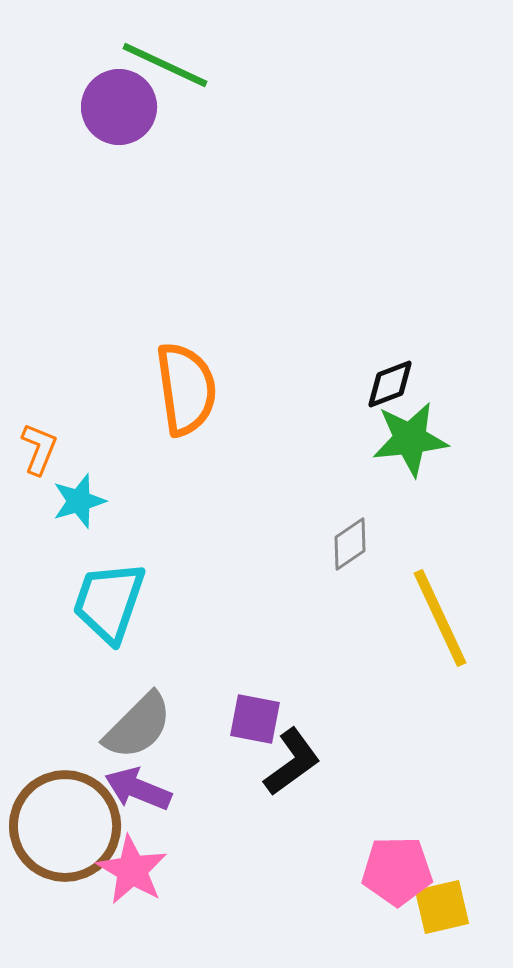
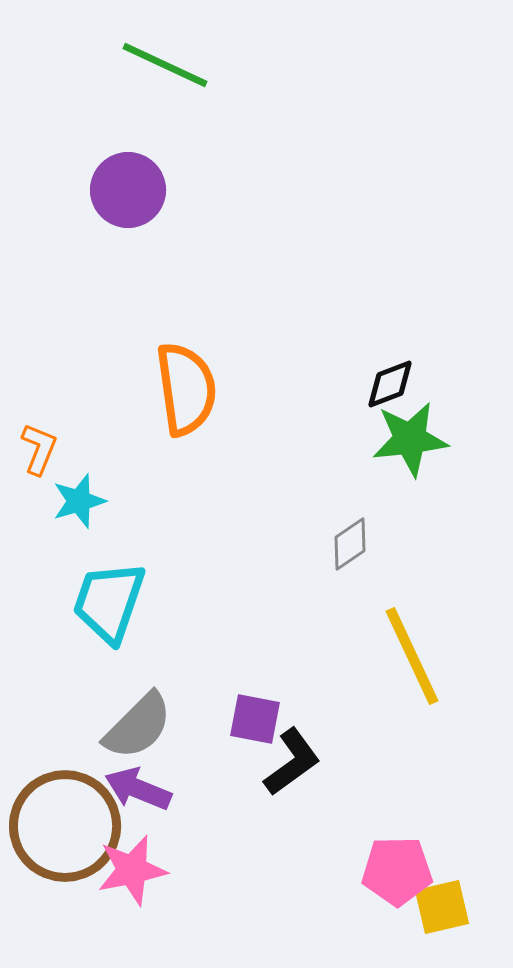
purple circle: moved 9 px right, 83 px down
yellow line: moved 28 px left, 38 px down
pink star: rotated 30 degrees clockwise
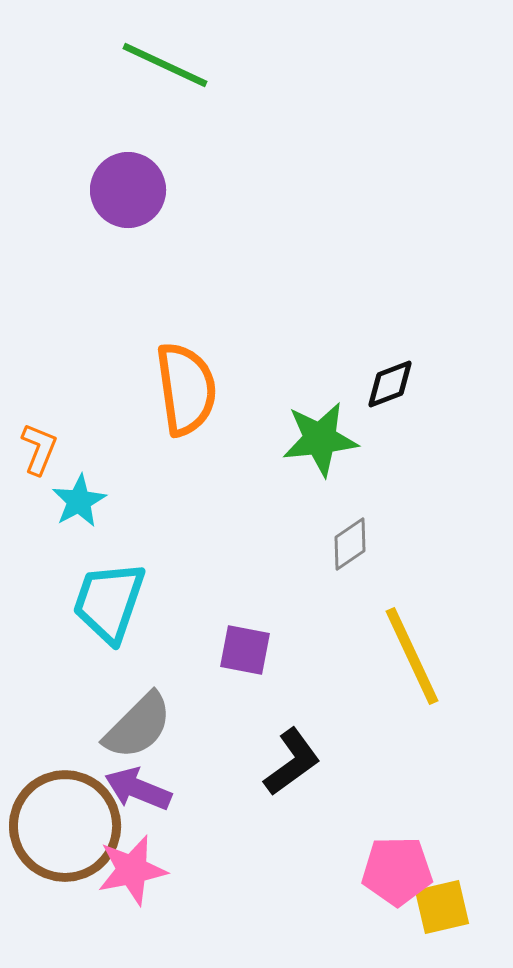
green star: moved 90 px left
cyan star: rotated 12 degrees counterclockwise
purple square: moved 10 px left, 69 px up
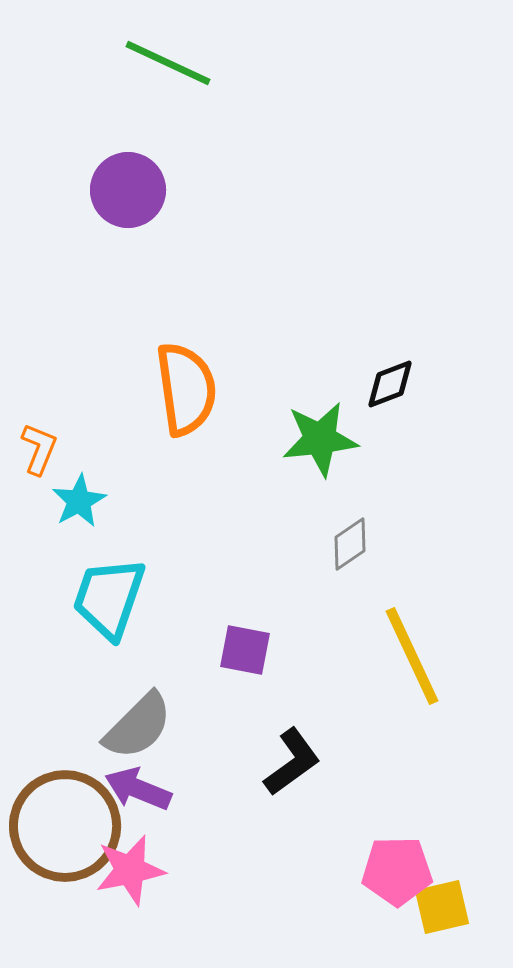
green line: moved 3 px right, 2 px up
cyan trapezoid: moved 4 px up
pink star: moved 2 px left
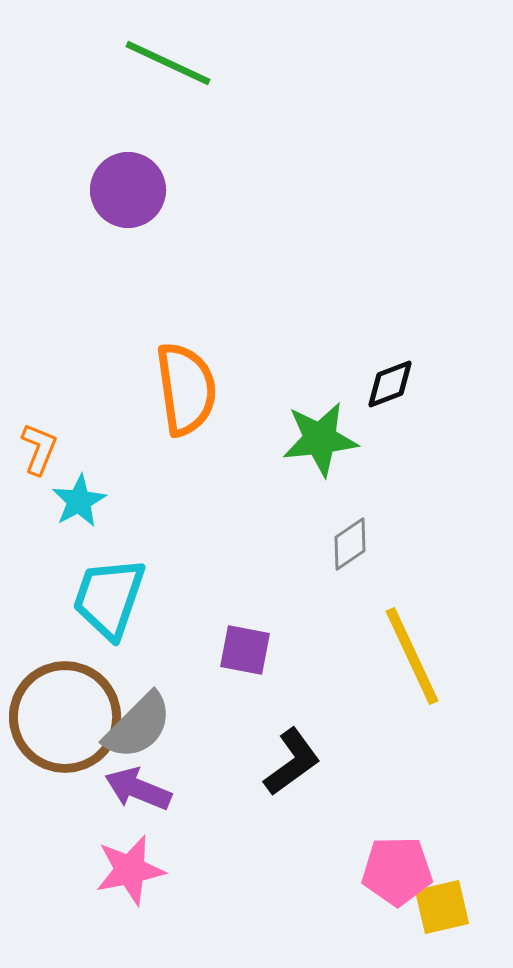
brown circle: moved 109 px up
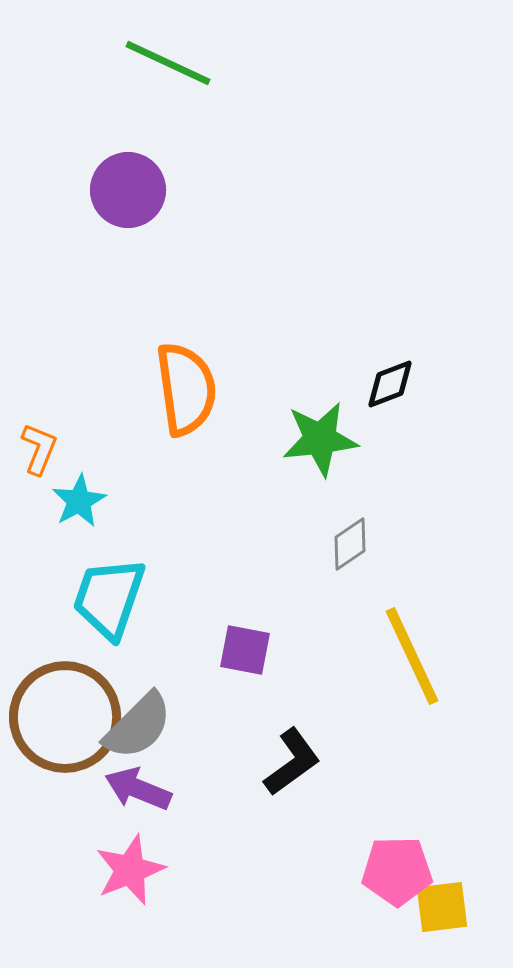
pink star: rotated 10 degrees counterclockwise
yellow square: rotated 6 degrees clockwise
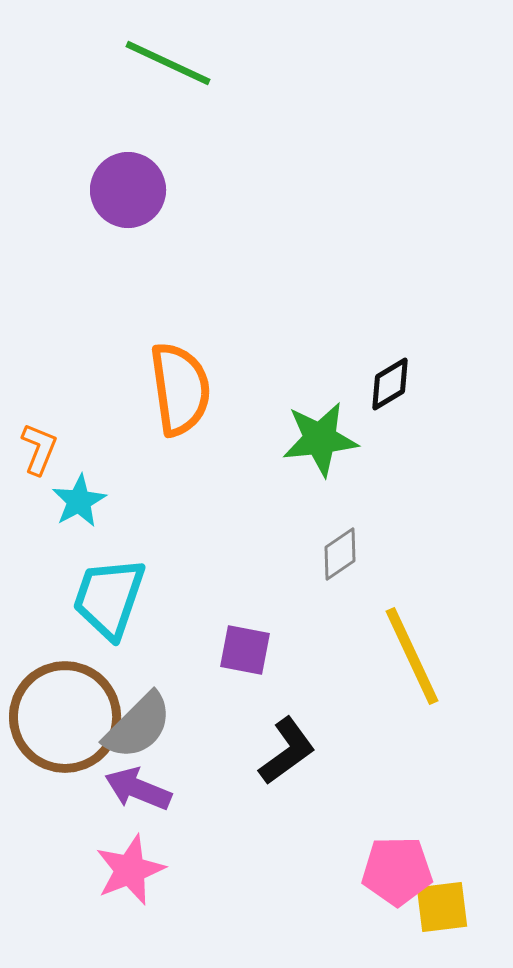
black diamond: rotated 10 degrees counterclockwise
orange semicircle: moved 6 px left
gray diamond: moved 10 px left, 10 px down
black L-shape: moved 5 px left, 11 px up
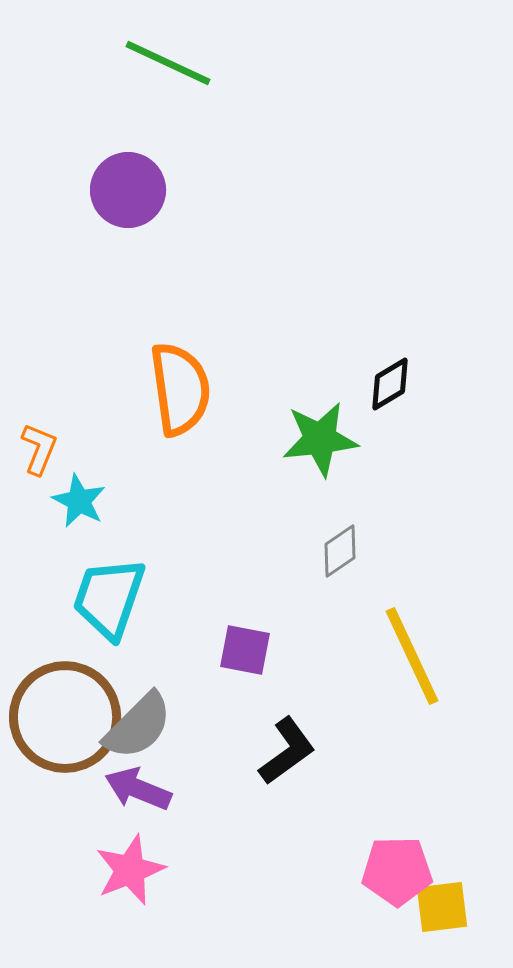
cyan star: rotated 16 degrees counterclockwise
gray diamond: moved 3 px up
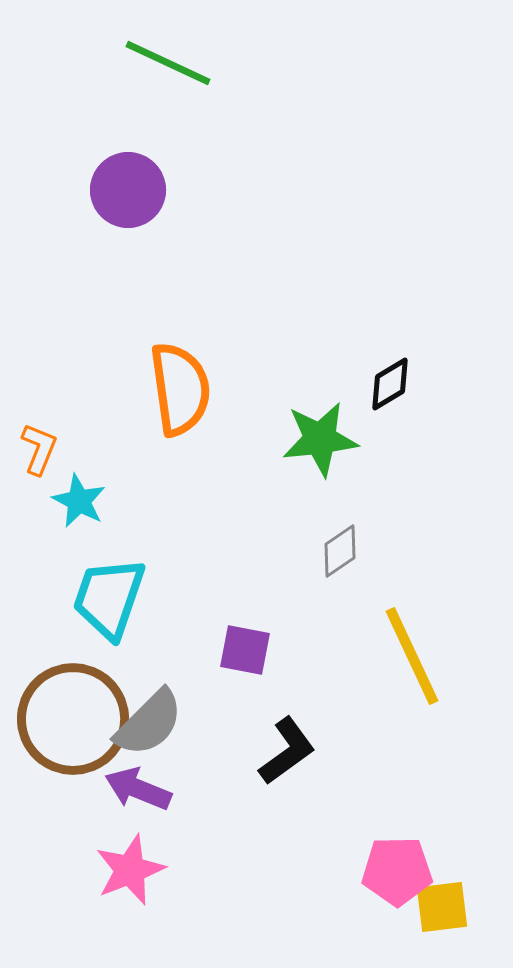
brown circle: moved 8 px right, 2 px down
gray semicircle: moved 11 px right, 3 px up
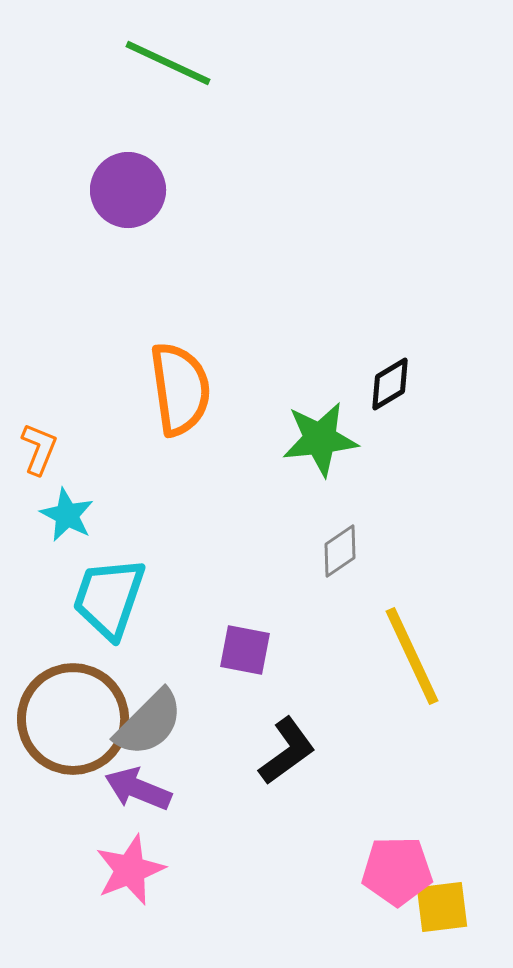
cyan star: moved 12 px left, 14 px down
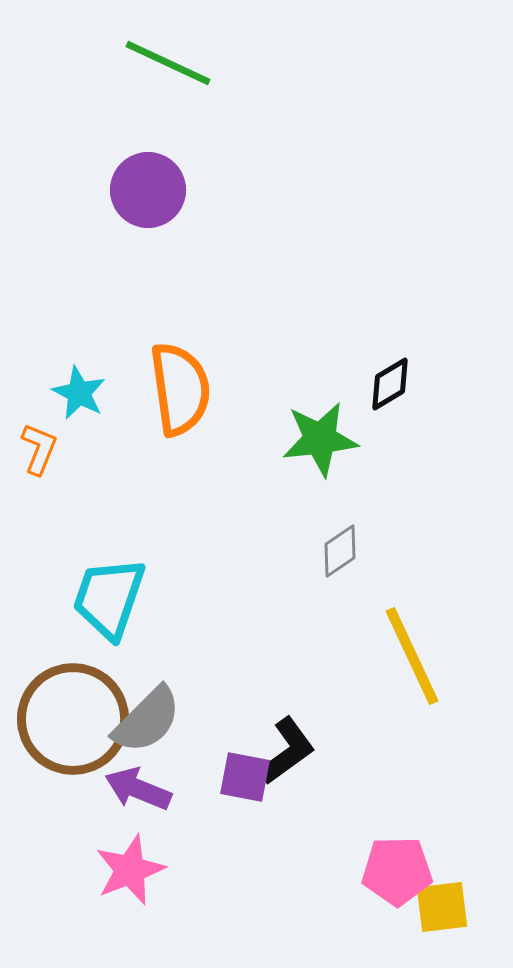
purple circle: moved 20 px right
cyan star: moved 12 px right, 122 px up
purple square: moved 127 px down
gray semicircle: moved 2 px left, 3 px up
